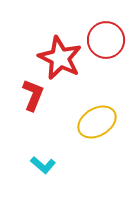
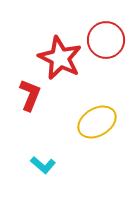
red L-shape: moved 3 px left
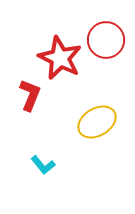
cyan L-shape: rotated 10 degrees clockwise
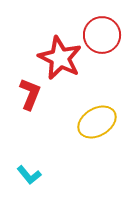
red circle: moved 4 px left, 5 px up
red L-shape: moved 1 px up
cyan L-shape: moved 14 px left, 10 px down
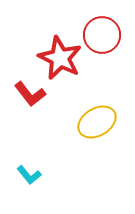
red L-shape: rotated 120 degrees clockwise
